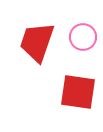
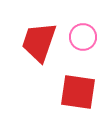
red trapezoid: moved 2 px right
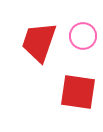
pink circle: moved 1 px up
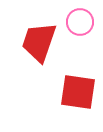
pink circle: moved 3 px left, 14 px up
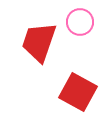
red square: rotated 21 degrees clockwise
